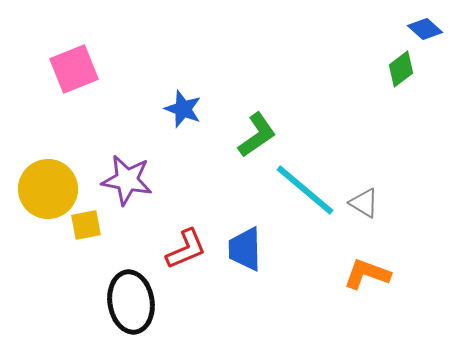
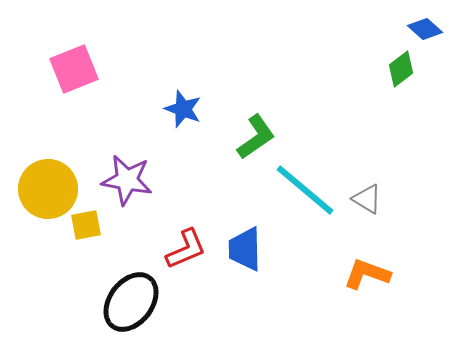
green L-shape: moved 1 px left, 2 px down
gray triangle: moved 3 px right, 4 px up
black ellipse: rotated 46 degrees clockwise
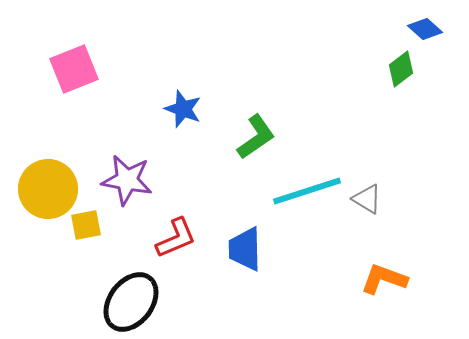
cyan line: moved 2 px right, 1 px down; rotated 58 degrees counterclockwise
red L-shape: moved 10 px left, 11 px up
orange L-shape: moved 17 px right, 5 px down
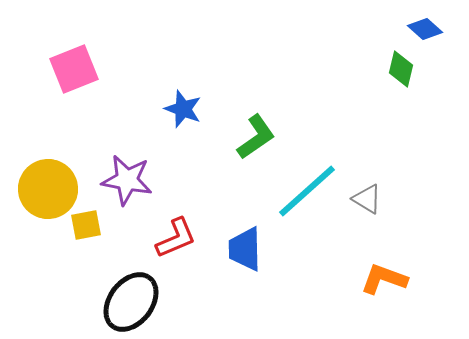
green diamond: rotated 39 degrees counterclockwise
cyan line: rotated 24 degrees counterclockwise
